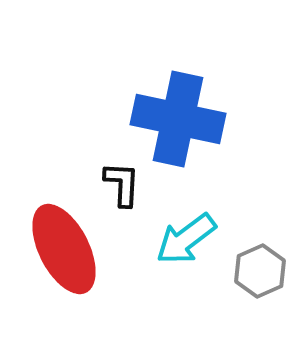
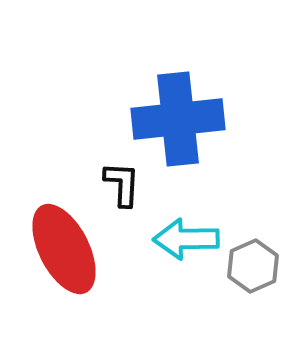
blue cross: rotated 18 degrees counterclockwise
cyan arrow: rotated 36 degrees clockwise
gray hexagon: moved 7 px left, 5 px up
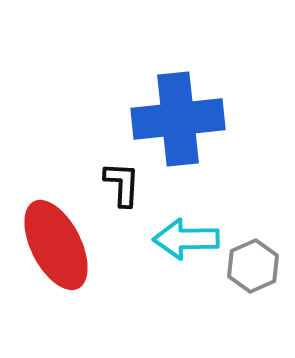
red ellipse: moved 8 px left, 4 px up
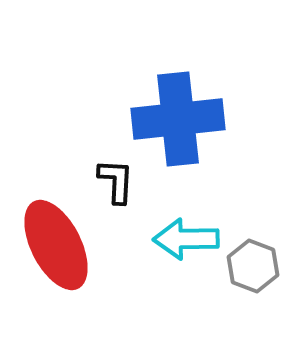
black L-shape: moved 6 px left, 3 px up
gray hexagon: rotated 15 degrees counterclockwise
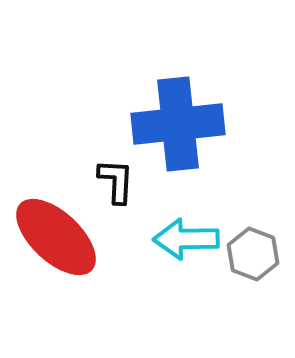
blue cross: moved 5 px down
red ellipse: moved 8 px up; rotated 20 degrees counterclockwise
gray hexagon: moved 12 px up
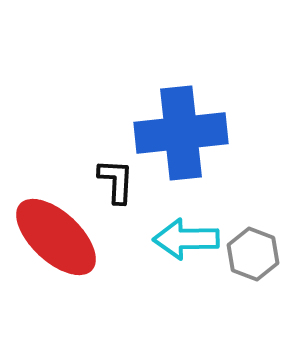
blue cross: moved 3 px right, 9 px down
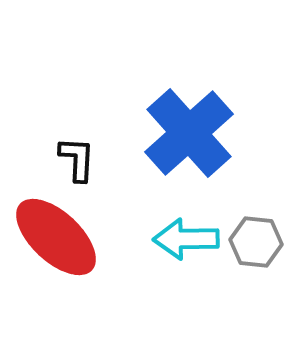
blue cross: moved 8 px right; rotated 36 degrees counterclockwise
black L-shape: moved 39 px left, 22 px up
gray hexagon: moved 3 px right, 12 px up; rotated 15 degrees counterclockwise
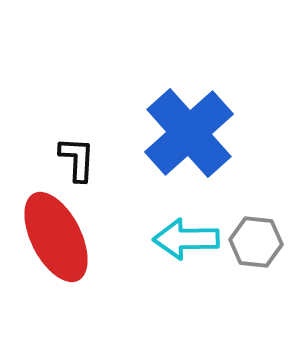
red ellipse: rotated 20 degrees clockwise
